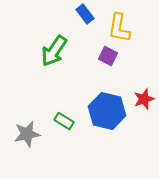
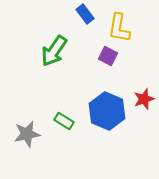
blue hexagon: rotated 9 degrees clockwise
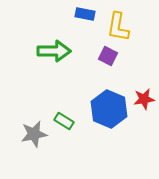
blue rectangle: rotated 42 degrees counterclockwise
yellow L-shape: moved 1 px left, 1 px up
green arrow: rotated 124 degrees counterclockwise
red star: rotated 10 degrees clockwise
blue hexagon: moved 2 px right, 2 px up
gray star: moved 7 px right
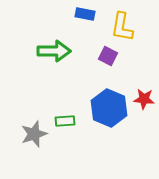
yellow L-shape: moved 4 px right
red star: rotated 15 degrees clockwise
blue hexagon: moved 1 px up
green rectangle: moved 1 px right; rotated 36 degrees counterclockwise
gray star: rotated 8 degrees counterclockwise
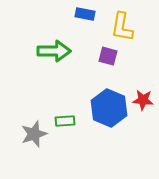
purple square: rotated 12 degrees counterclockwise
red star: moved 1 px left, 1 px down
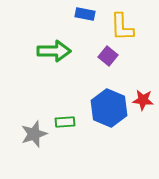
yellow L-shape: rotated 12 degrees counterclockwise
purple square: rotated 24 degrees clockwise
green rectangle: moved 1 px down
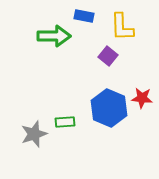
blue rectangle: moved 1 px left, 2 px down
green arrow: moved 15 px up
red star: moved 1 px left, 2 px up
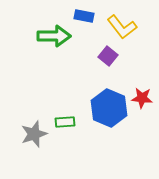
yellow L-shape: rotated 36 degrees counterclockwise
